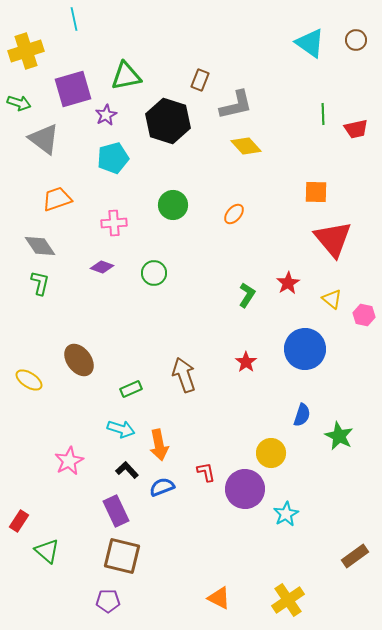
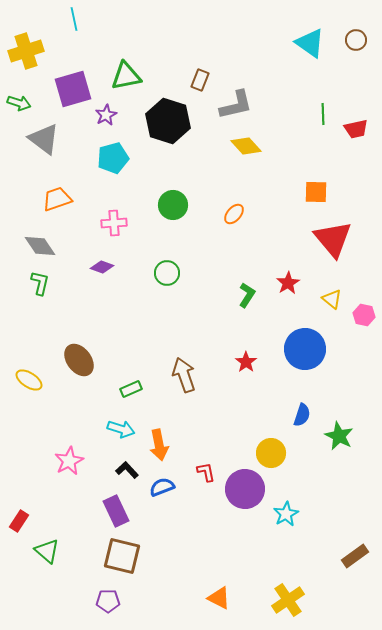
green circle at (154, 273): moved 13 px right
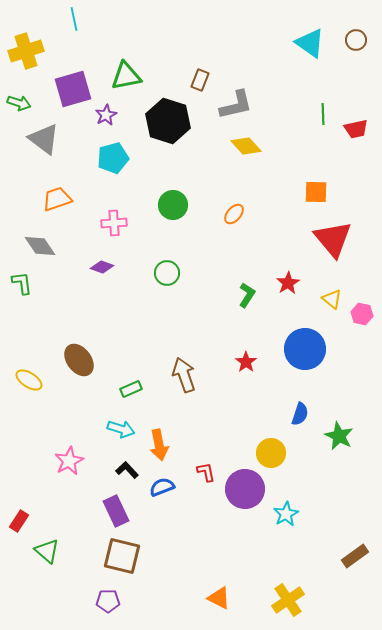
green L-shape at (40, 283): moved 18 px left; rotated 20 degrees counterclockwise
pink hexagon at (364, 315): moved 2 px left, 1 px up
blue semicircle at (302, 415): moved 2 px left, 1 px up
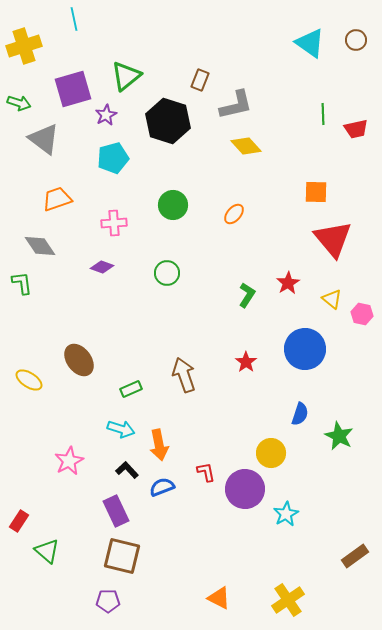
yellow cross at (26, 51): moved 2 px left, 5 px up
green triangle at (126, 76): rotated 28 degrees counterclockwise
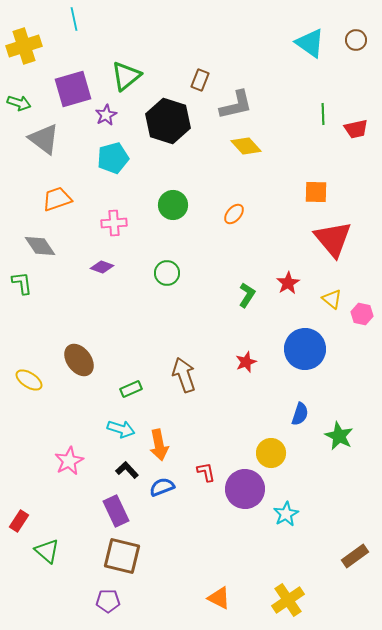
red star at (246, 362): rotated 15 degrees clockwise
